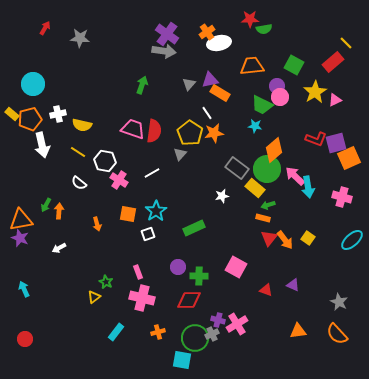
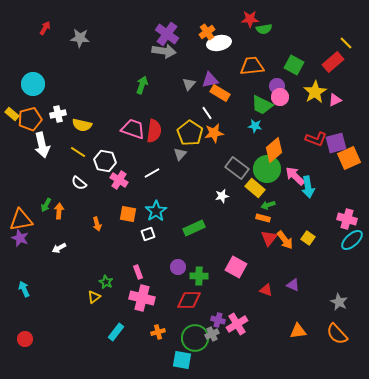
pink cross at (342, 197): moved 5 px right, 22 px down
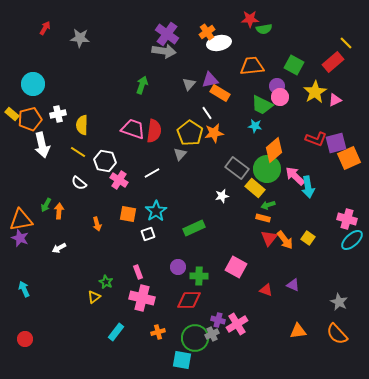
yellow semicircle at (82, 125): rotated 78 degrees clockwise
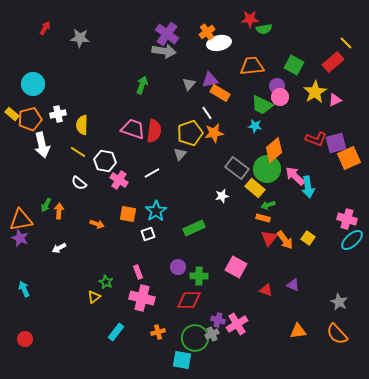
yellow pentagon at (190, 133): rotated 20 degrees clockwise
orange arrow at (97, 224): rotated 56 degrees counterclockwise
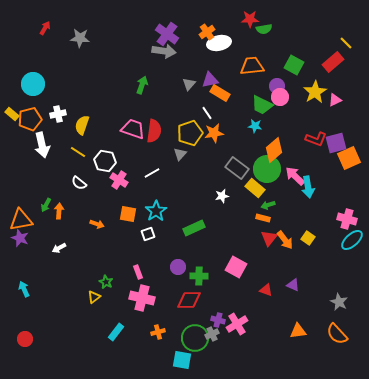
yellow semicircle at (82, 125): rotated 18 degrees clockwise
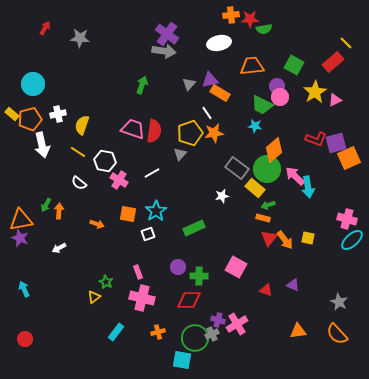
orange cross at (207, 32): moved 24 px right, 17 px up; rotated 28 degrees clockwise
yellow square at (308, 238): rotated 24 degrees counterclockwise
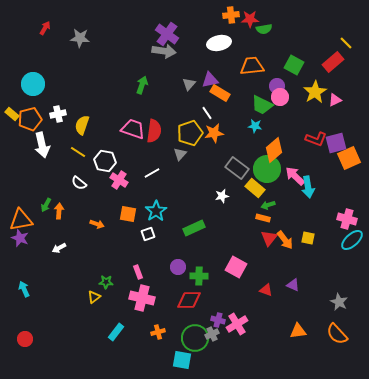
green star at (106, 282): rotated 24 degrees counterclockwise
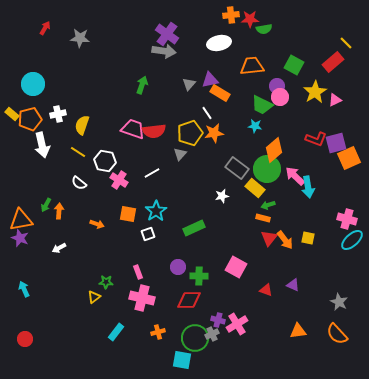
red semicircle at (154, 131): rotated 75 degrees clockwise
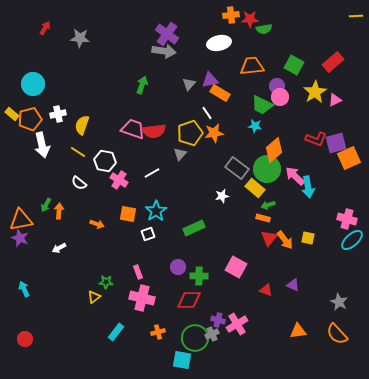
yellow line at (346, 43): moved 10 px right, 27 px up; rotated 48 degrees counterclockwise
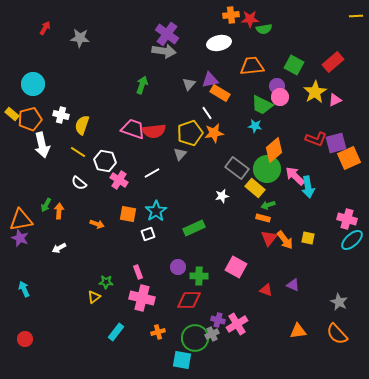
white cross at (58, 114): moved 3 px right, 1 px down; rotated 28 degrees clockwise
